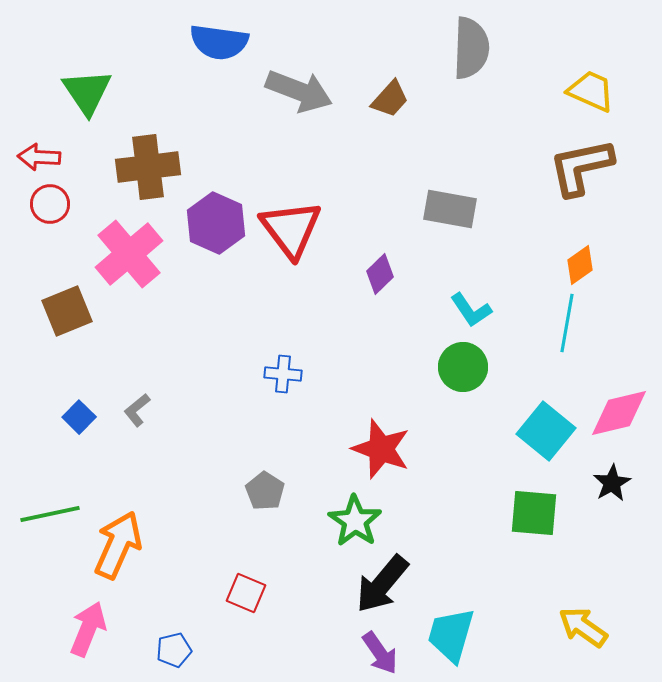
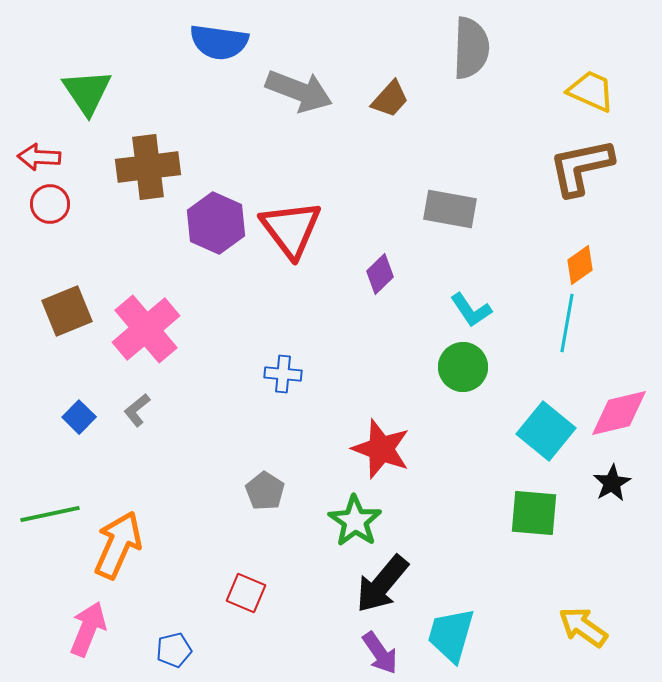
pink cross: moved 17 px right, 75 px down
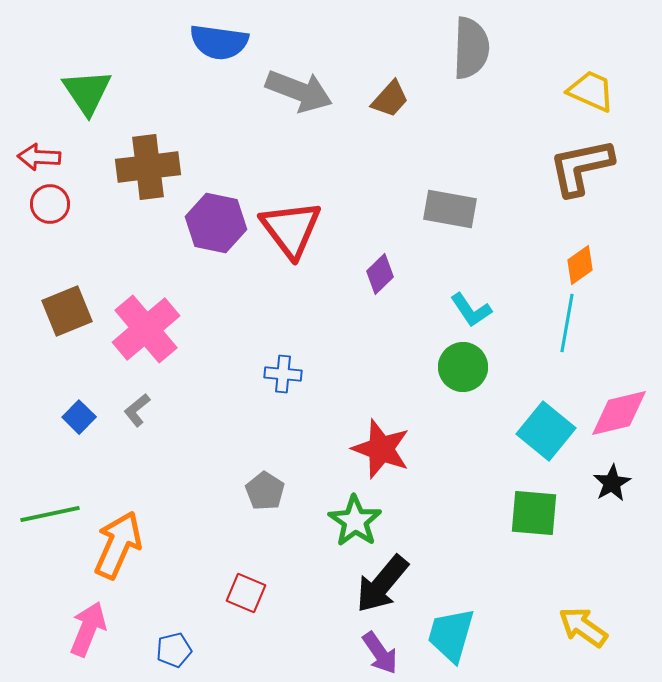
purple hexagon: rotated 12 degrees counterclockwise
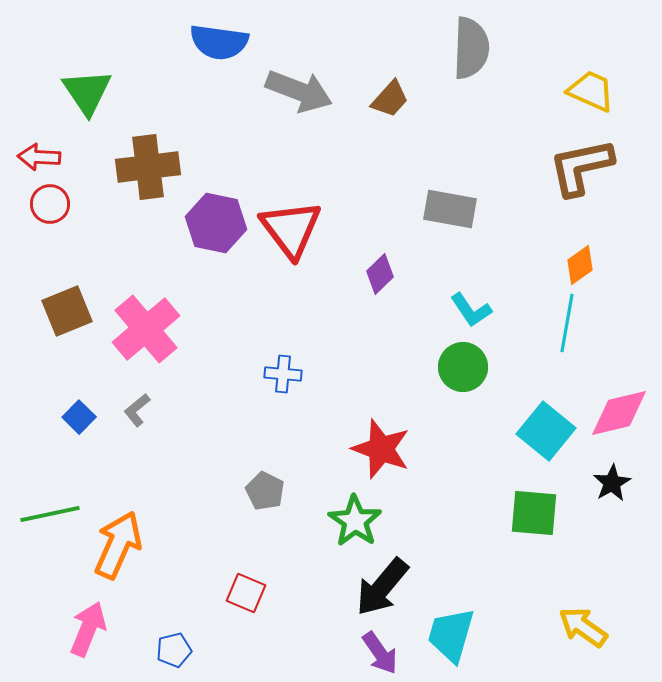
gray pentagon: rotated 6 degrees counterclockwise
black arrow: moved 3 px down
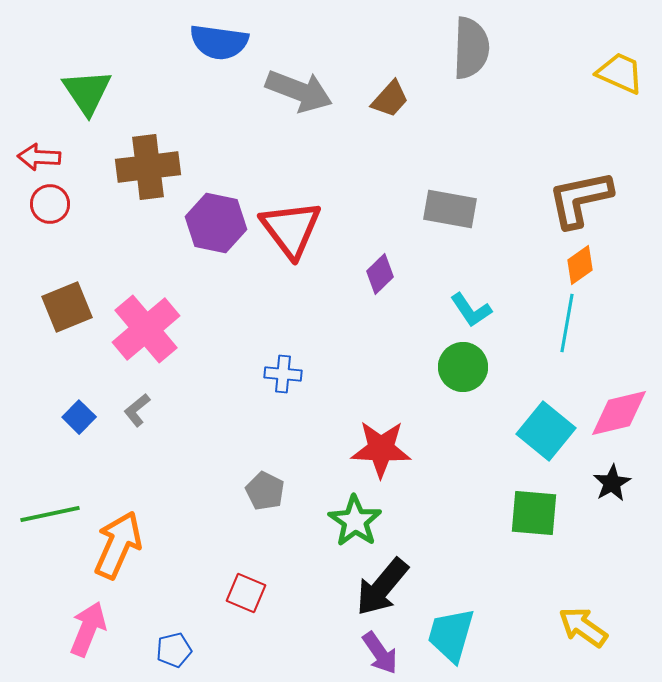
yellow trapezoid: moved 29 px right, 18 px up
brown L-shape: moved 1 px left, 32 px down
brown square: moved 4 px up
red star: rotated 18 degrees counterclockwise
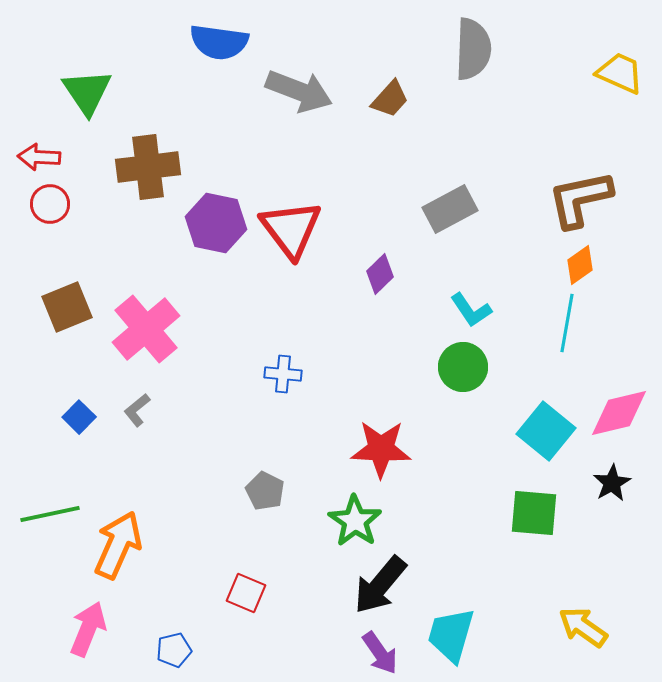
gray semicircle: moved 2 px right, 1 px down
gray rectangle: rotated 38 degrees counterclockwise
black arrow: moved 2 px left, 2 px up
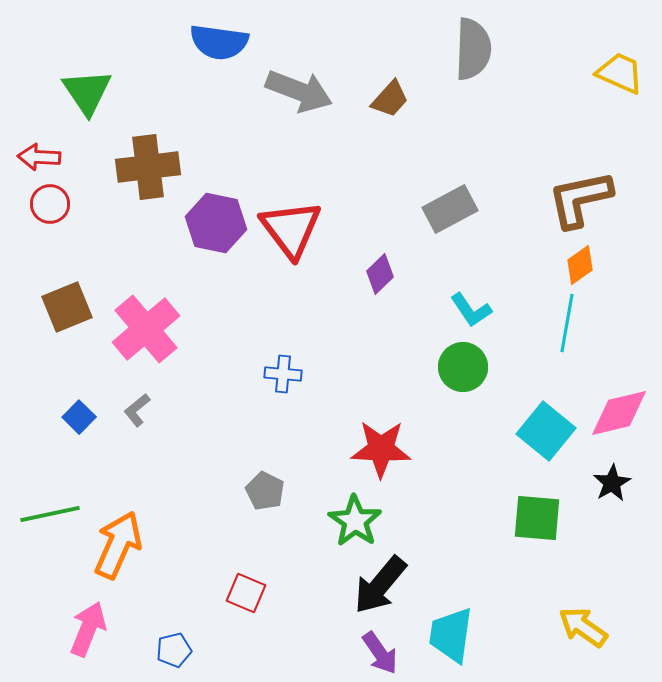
green square: moved 3 px right, 5 px down
cyan trapezoid: rotated 8 degrees counterclockwise
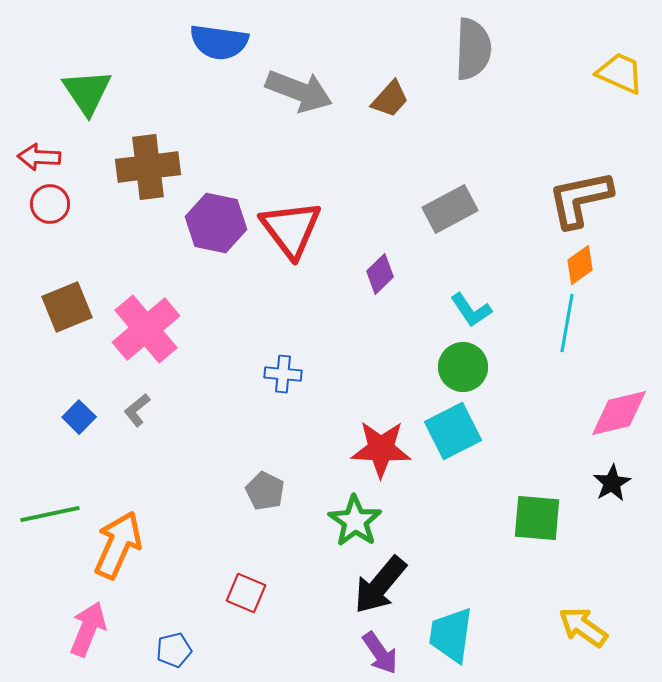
cyan square: moved 93 px left; rotated 24 degrees clockwise
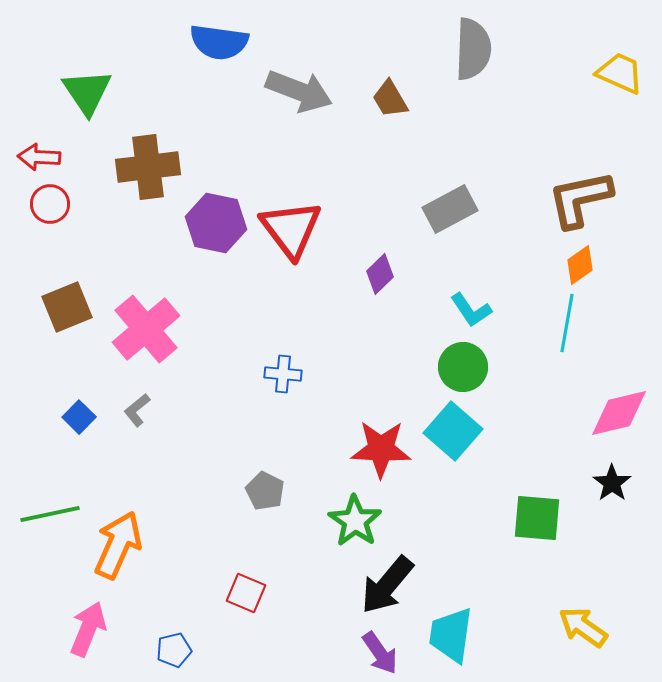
brown trapezoid: rotated 108 degrees clockwise
cyan square: rotated 22 degrees counterclockwise
black star: rotated 6 degrees counterclockwise
black arrow: moved 7 px right
